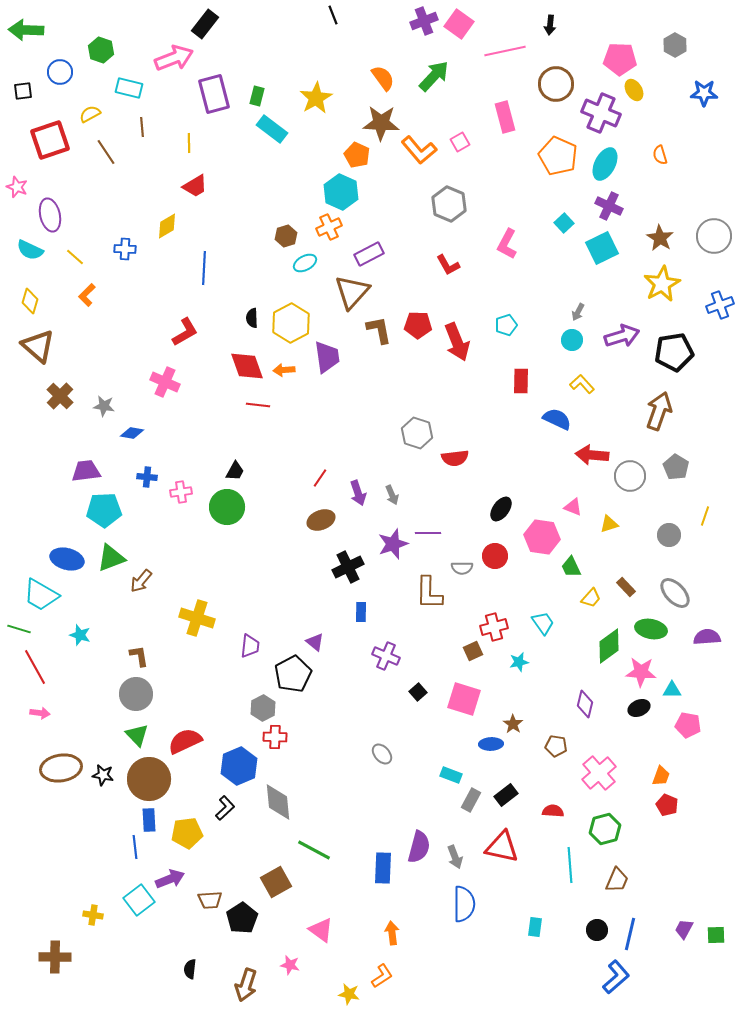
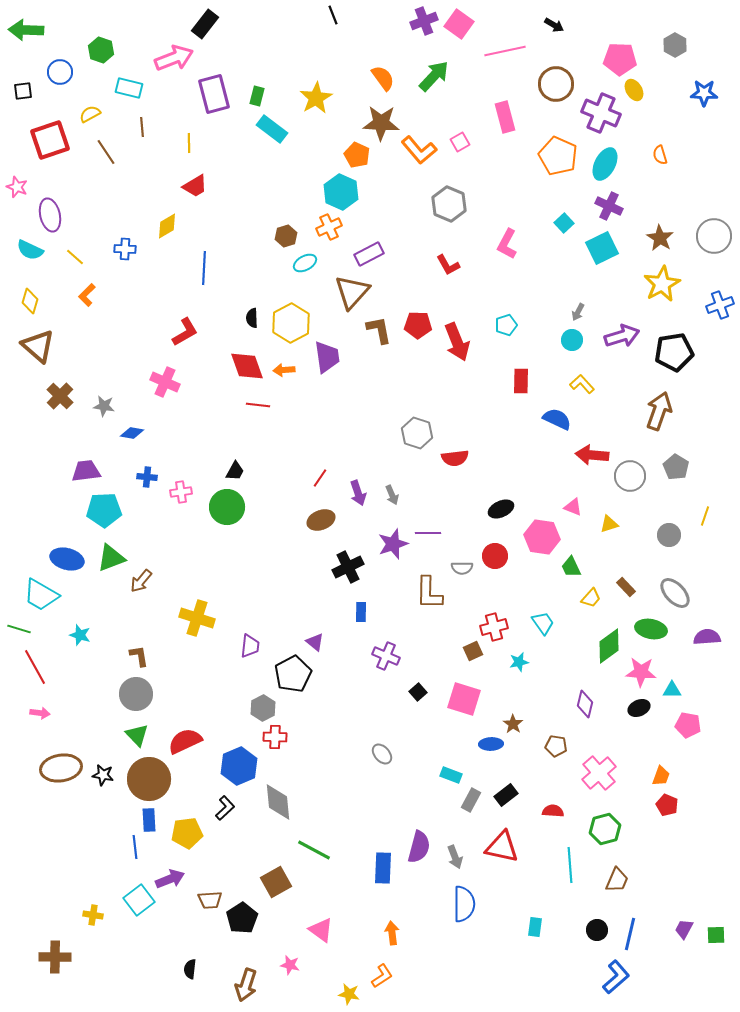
black arrow at (550, 25): moved 4 px right; rotated 66 degrees counterclockwise
black ellipse at (501, 509): rotated 30 degrees clockwise
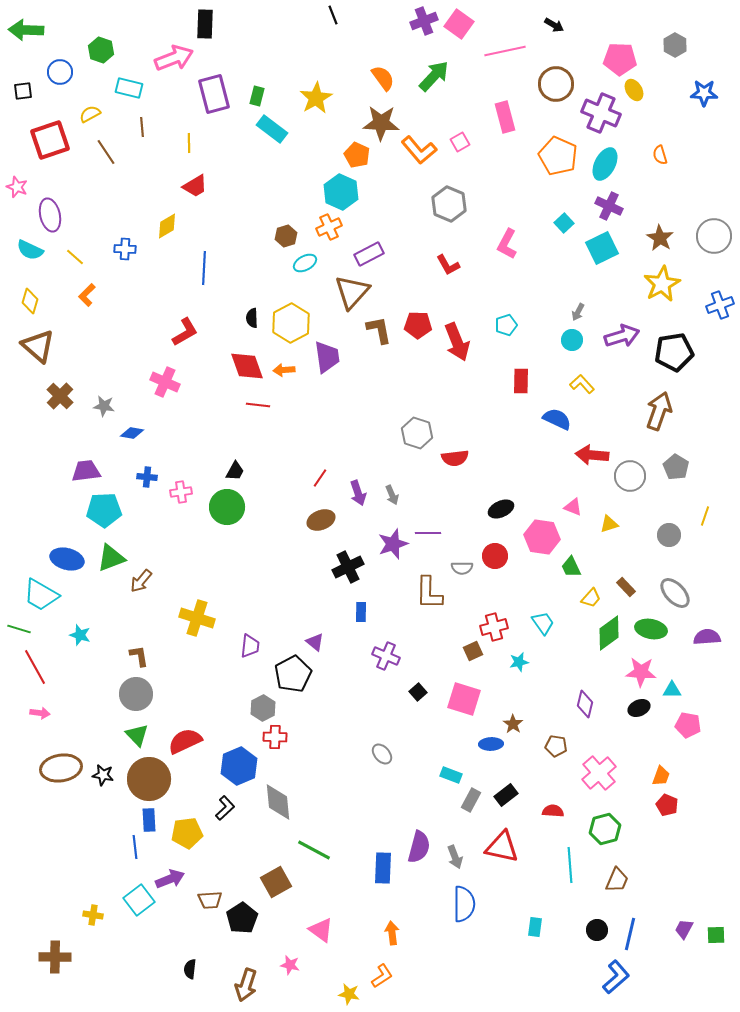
black rectangle at (205, 24): rotated 36 degrees counterclockwise
green diamond at (609, 646): moved 13 px up
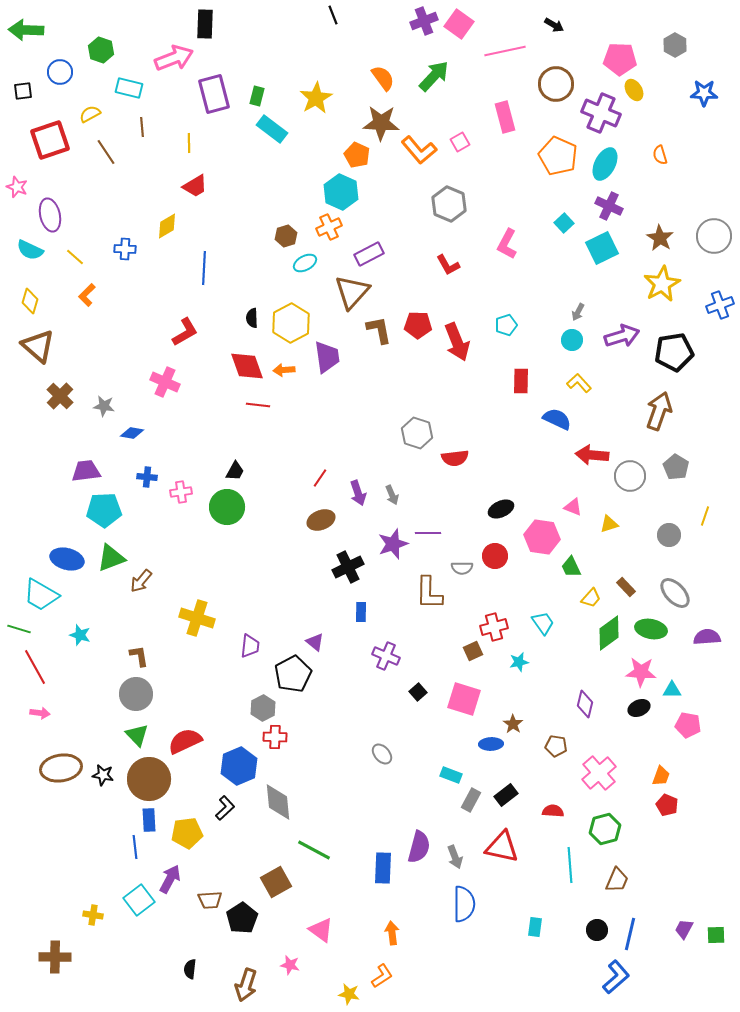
yellow L-shape at (582, 384): moved 3 px left, 1 px up
purple arrow at (170, 879): rotated 40 degrees counterclockwise
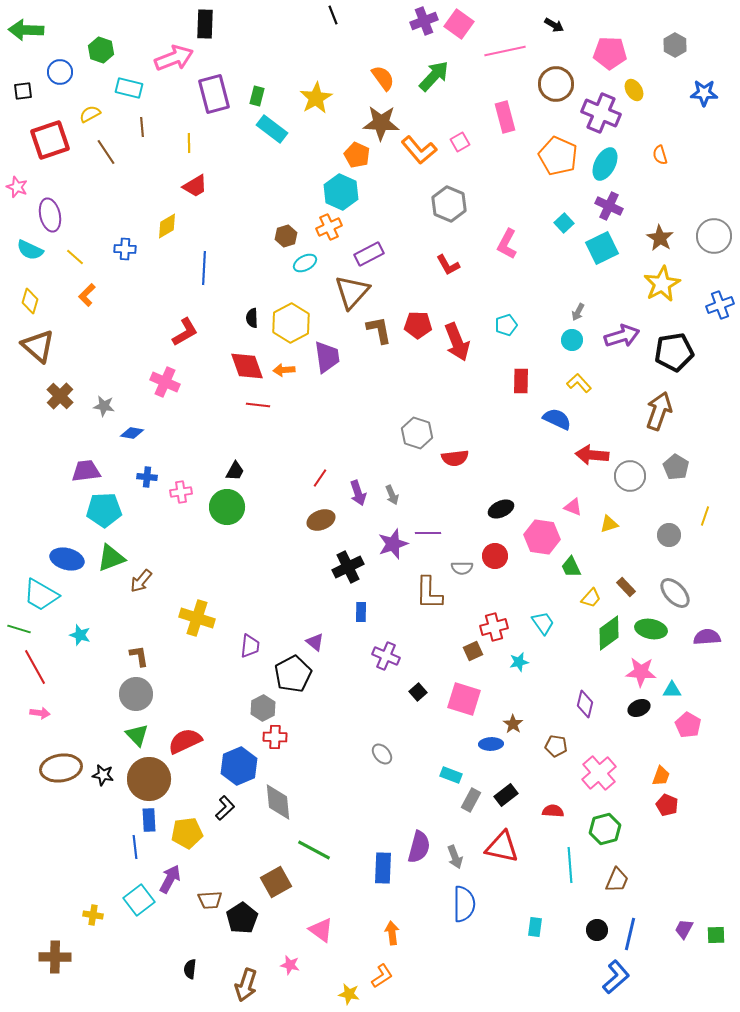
pink pentagon at (620, 59): moved 10 px left, 6 px up
pink pentagon at (688, 725): rotated 20 degrees clockwise
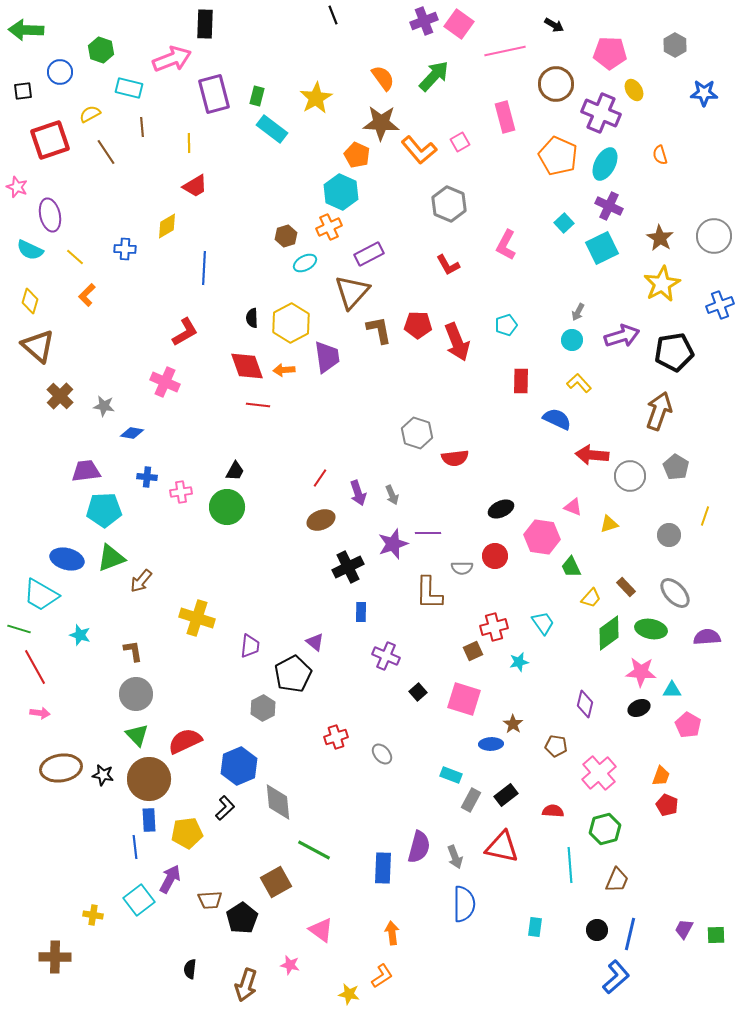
pink arrow at (174, 58): moved 2 px left, 1 px down
pink L-shape at (507, 244): moved 1 px left, 1 px down
brown L-shape at (139, 656): moved 6 px left, 5 px up
red cross at (275, 737): moved 61 px right; rotated 20 degrees counterclockwise
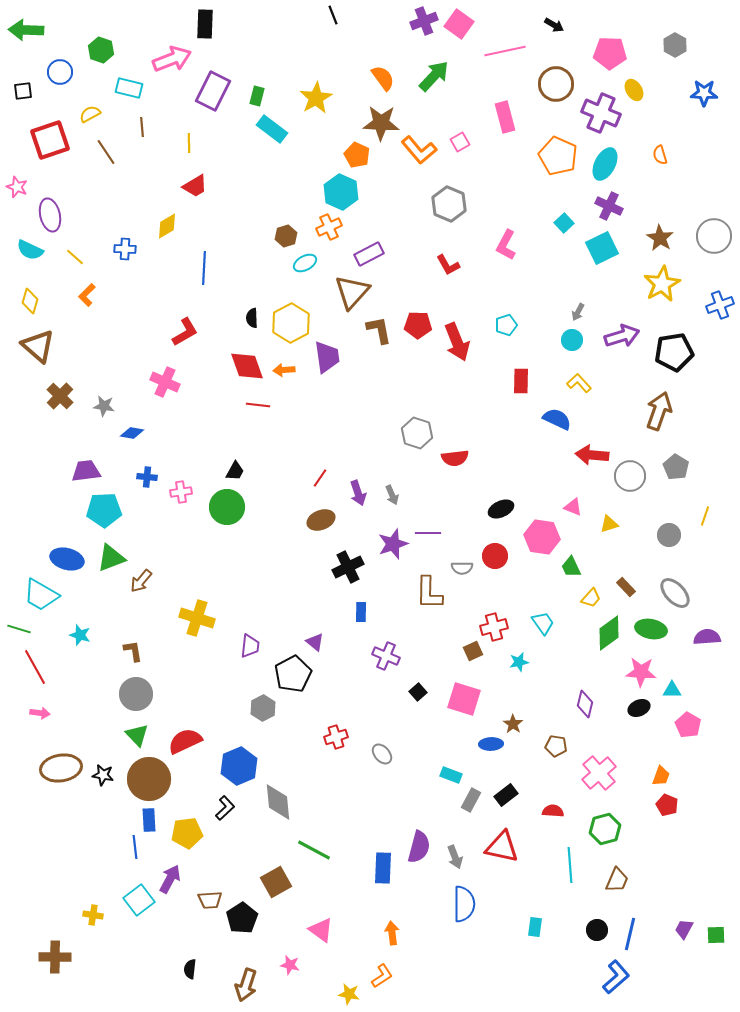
purple rectangle at (214, 94): moved 1 px left, 3 px up; rotated 42 degrees clockwise
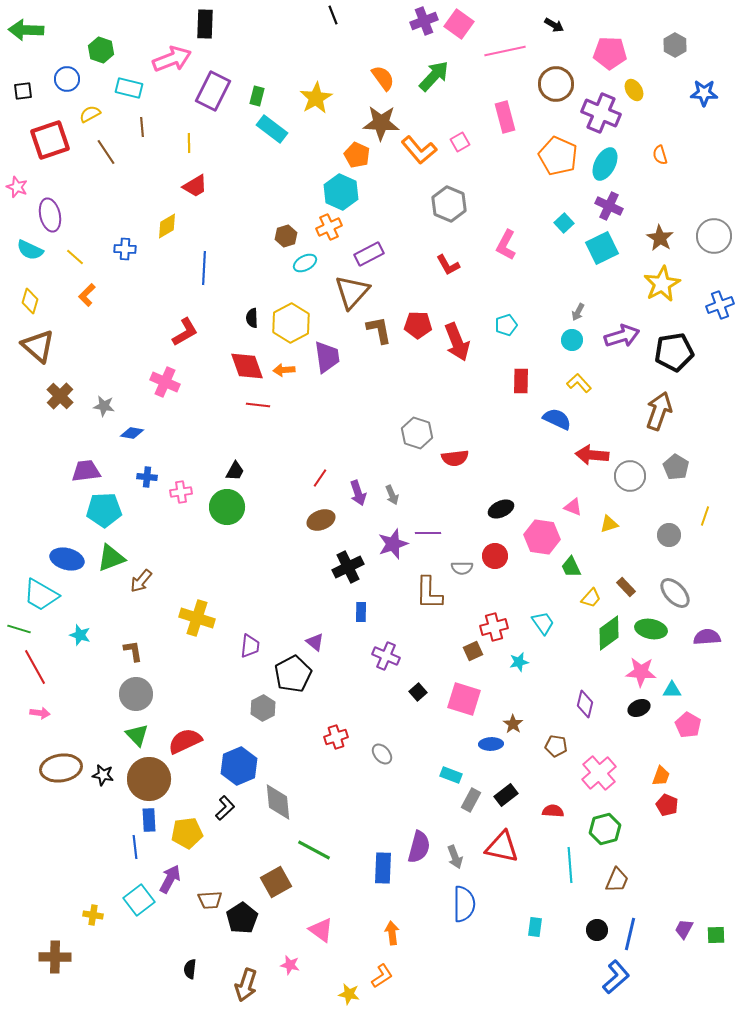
blue circle at (60, 72): moved 7 px right, 7 px down
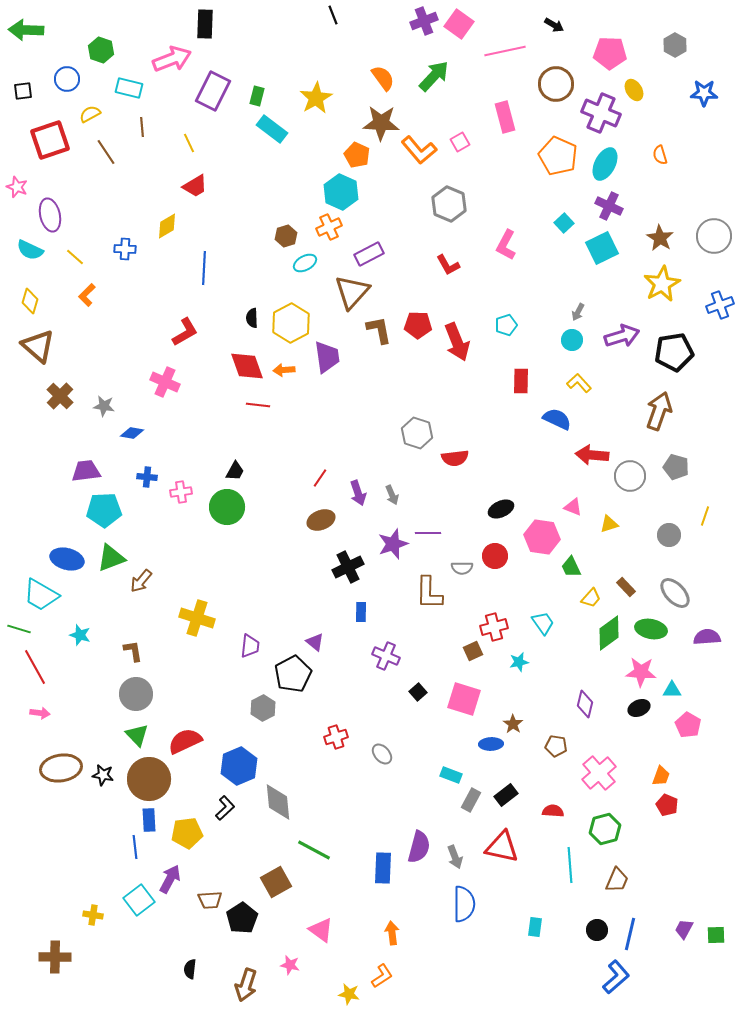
yellow line at (189, 143): rotated 24 degrees counterclockwise
gray pentagon at (676, 467): rotated 15 degrees counterclockwise
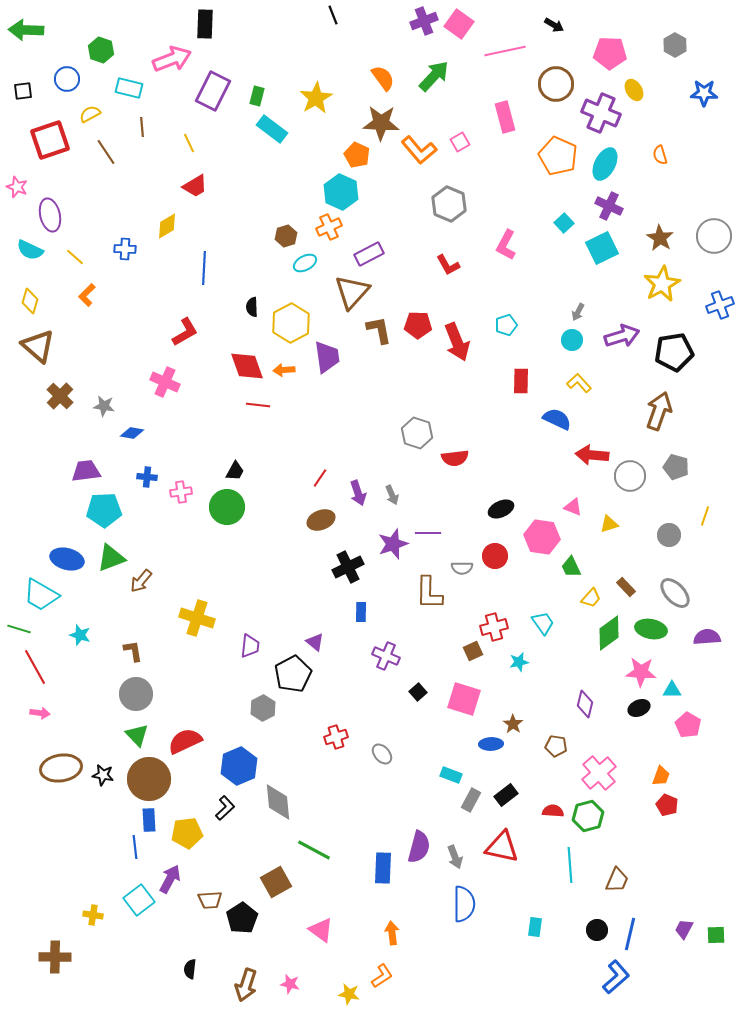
black semicircle at (252, 318): moved 11 px up
green hexagon at (605, 829): moved 17 px left, 13 px up
pink star at (290, 965): moved 19 px down
